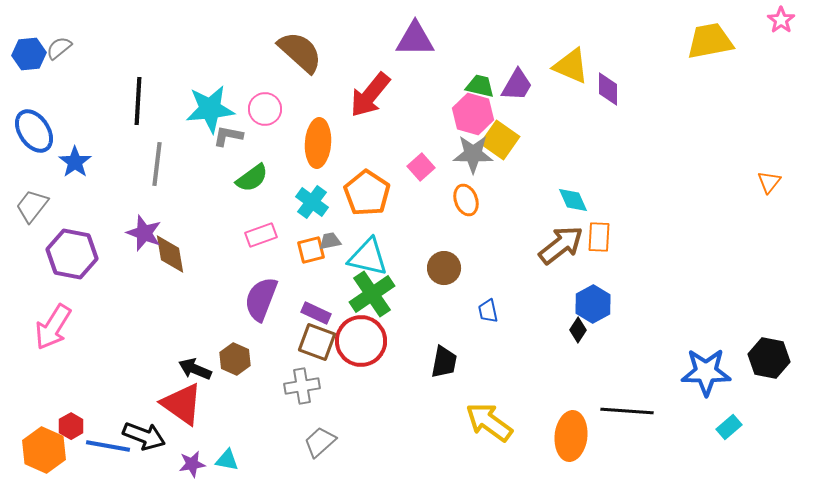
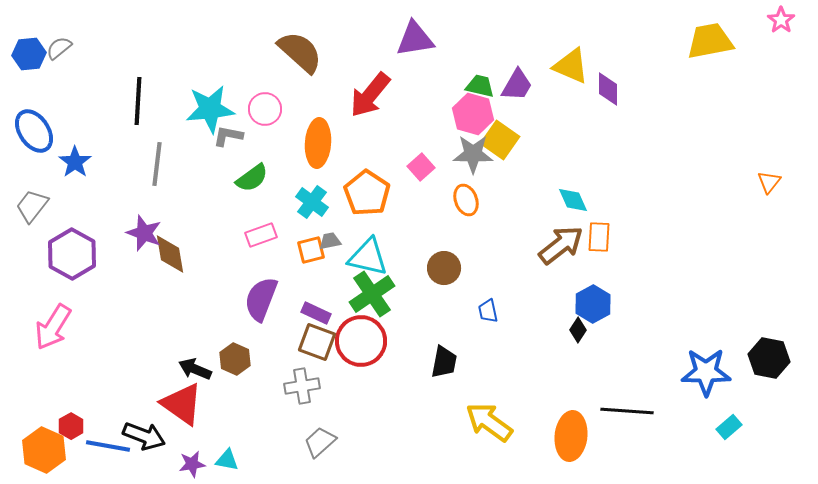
purple triangle at (415, 39): rotated 9 degrees counterclockwise
purple hexagon at (72, 254): rotated 18 degrees clockwise
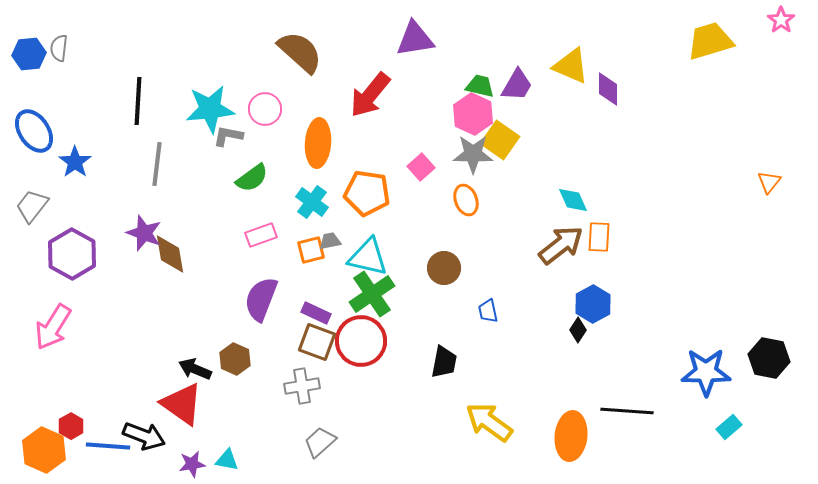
yellow trapezoid at (710, 41): rotated 6 degrees counterclockwise
gray semicircle at (59, 48): rotated 44 degrees counterclockwise
pink hexagon at (473, 114): rotated 9 degrees clockwise
orange pentagon at (367, 193): rotated 24 degrees counterclockwise
blue line at (108, 446): rotated 6 degrees counterclockwise
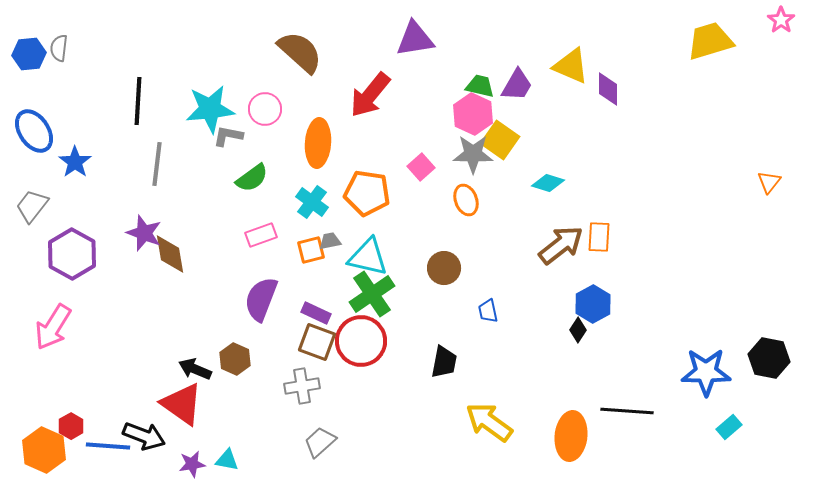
cyan diamond at (573, 200): moved 25 px left, 17 px up; rotated 48 degrees counterclockwise
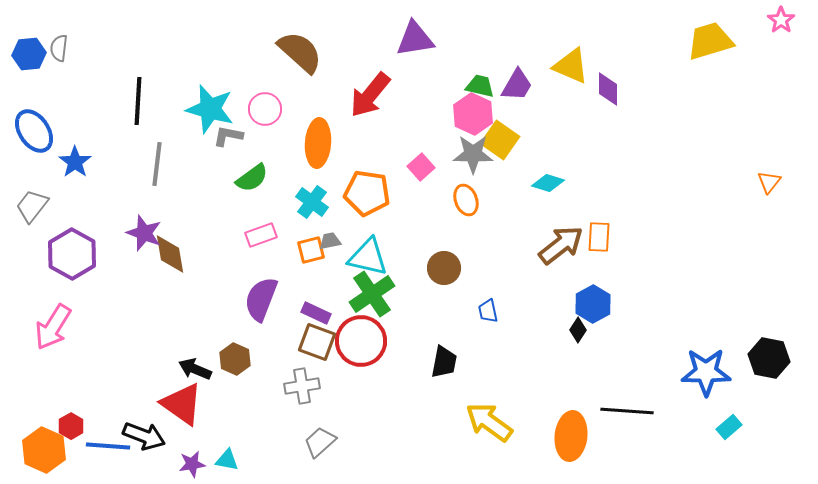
cyan star at (210, 109): rotated 21 degrees clockwise
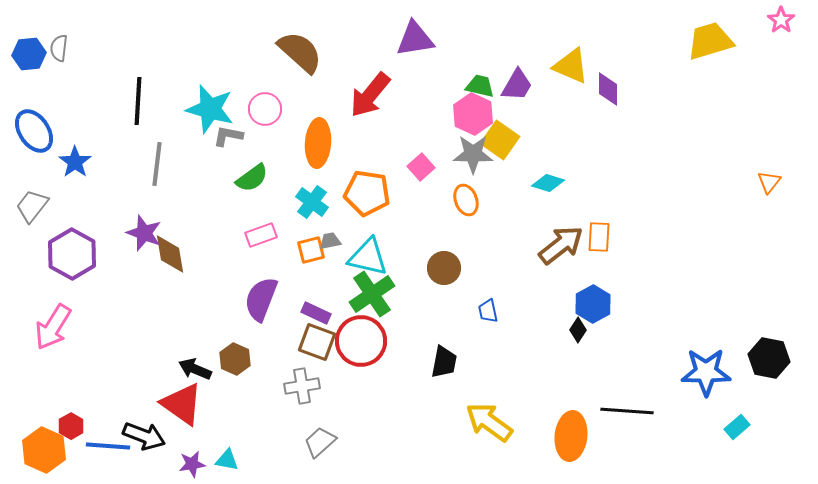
cyan rectangle at (729, 427): moved 8 px right
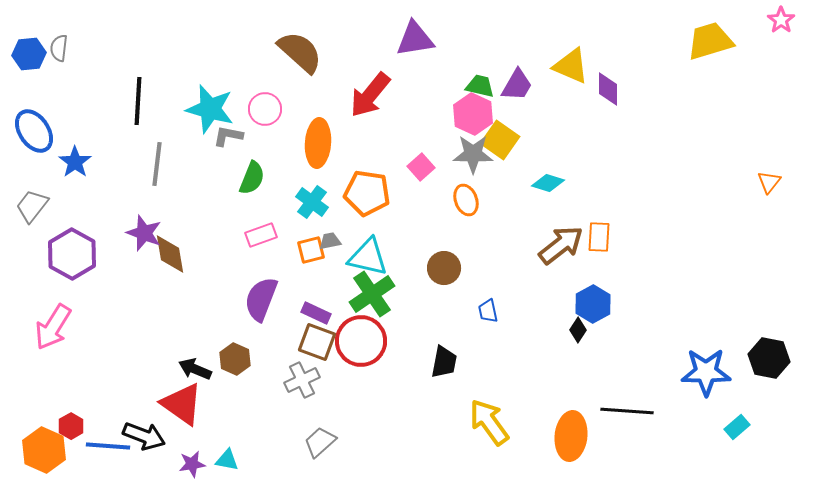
green semicircle at (252, 178): rotated 32 degrees counterclockwise
gray cross at (302, 386): moved 6 px up; rotated 16 degrees counterclockwise
yellow arrow at (489, 422): rotated 18 degrees clockwise
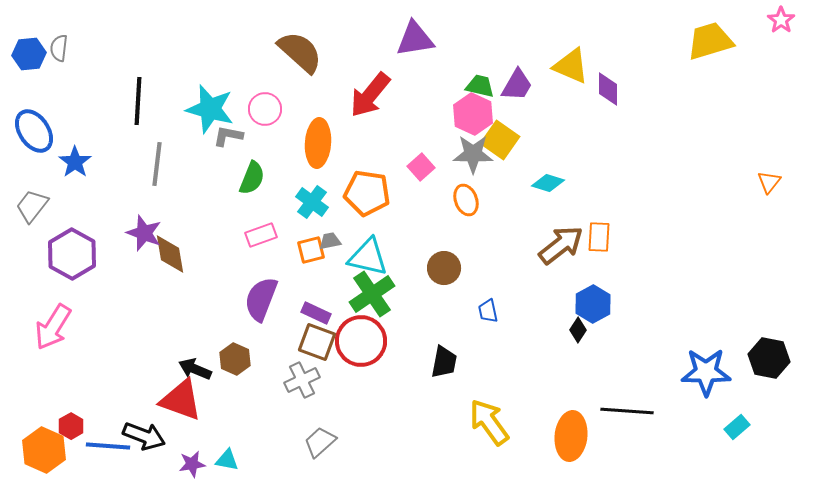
red triangle at (182, 404): moved 1 px left, 4 px up; rotated 15 degrees counterclockwise
